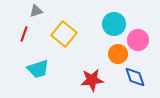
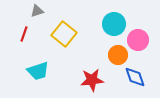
gray triangle: moved 1 px right
orange circle: moved 1 px down
cyan trapezoid: moved 2 px down
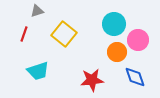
orange circle: moved 1 px left, 3 px up
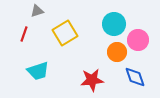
yellow square: moved 1 px right, 1 px up; rotated 20 degrees clockwise
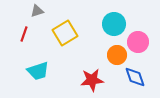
pink circle: moved 2 px down
orange circle: moved 3 px down
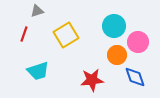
cyan circle: moved 2 px down
yellow square: moved 1 px right, 2 px down
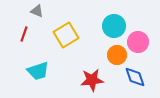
gray triangle: rotated 40 degrees clockwise
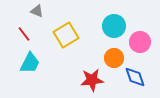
red line: rotated 56 degrees counterclockwise
pink circle: moved 2 px right
orange circle: moved 3 px left, 3 px down
cyan trapezoid: moved 8 px left, 8 px up; rotated 45 degrees counterclockwise
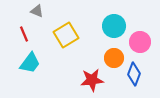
red line: rotated 14 degrees clockwise
cyan trapezoid: rotated 10 degrees clockwise
blue diamond: moved 1 px left, 3 px up; rotated 40 degrees clockwise
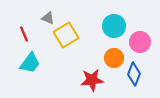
gray triangle: moved 11 px right, 7 px down
